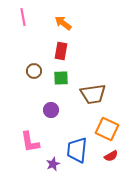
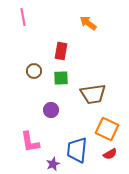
orange arrow: moved 25 px right
red semicircle: moved 1 px left, 2 px up
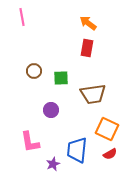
pink line: moved 1 px left
red rectangle: moved 26 px right, 3 px up
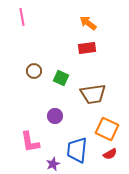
red rectangle: rotated 72 degrees clockwise
green square: rotated 28 degrees clockwise
purple circle: moved 4 px right, 6 px down
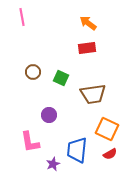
brown circle: moved 1 px left, 1 px down
purple circle: moved 6 px left, 1 px up
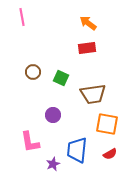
purple circle: moved 4 px right
orange square: moved 5 px up; rotated 15 degrees counterclockwise
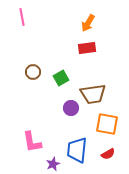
orange arrow: rotated 96 degrees counterclockwise
green square: rotated 35 degrees clockwise
purple circle: moved 18 px right, 7 px up
pink L-shape: moved 2 px right
red semicircle: moved 2 px left
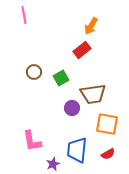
pink line: moved 2 px right, 2 px up
orange arrow: moved 3 px right, 3 px down
red rectangle: moved 5 px left, 2 px down; rotated 30 degrees counterclockwise
brown circle: moved 1 px right
purple circle: moved 1 px right
pink L-shape: moved 1 px up
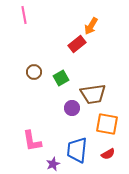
red rectangle: moved 5 px left, 6 px up
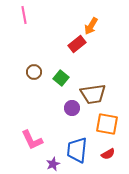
green square: rotated 21 degrees counterclockwise
pink L-shape: moved 1 px up; rotated 15 degrees counterclockwise
